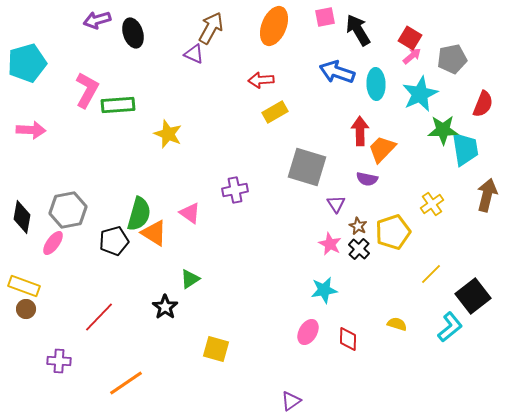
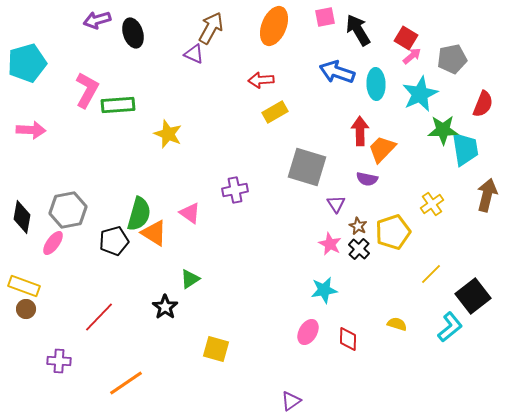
red square at (410, 38): moved 4 px left
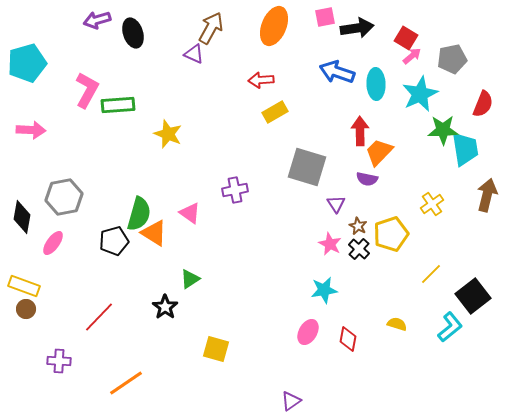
black arrow at (358, 30): moved 1 px left, 2 px up; rotated 112 degrees clockwise
orange trapezoid at (382, 149): moved 3 px left, 3 px down
gray hexagon at (68, 210): moved 4 px left, 13 px up
yellow pentagon at (393, 232): moved 2 px left, 2 px down
red diamond at (348, 339): rotated 10 degrees clockwise
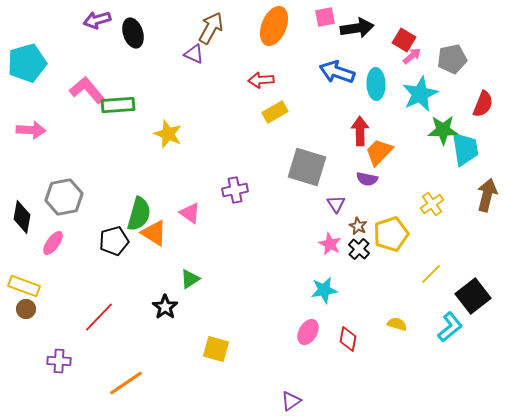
red square at (406, 38): moved 2 px left, 2 px down
pink L-shape at (87, 90): rotated 69 degrees counterclockwise
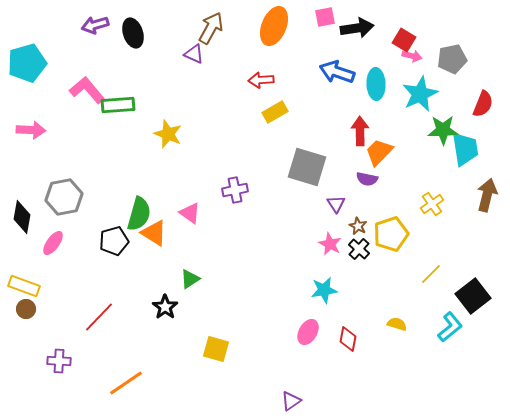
purple arrow at (97, 20): moved 2 px left, 5 px down
pink arrow at (412, 56): rotated 54 degrees clockwise
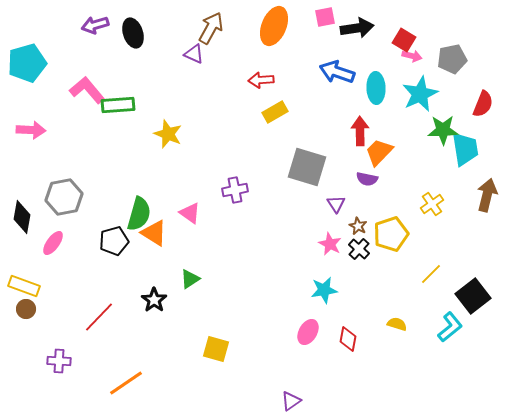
cyan ellipse at (376, 84): moved 4 px down
black star at (165, 307): moved 11 px left, 7 px up
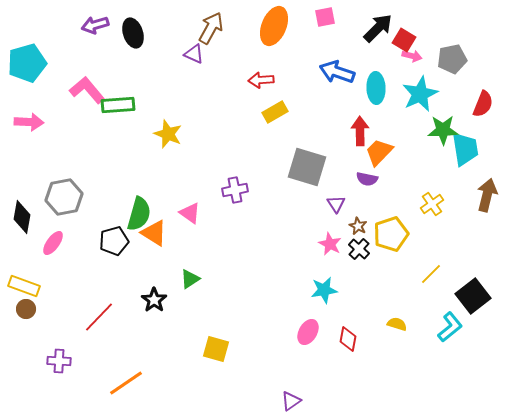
black arrow at (357, 28): moved 21 px right; rotated 36 degrees counterclockwise
pink arrow at (31, 130): moved 2 px left, 8 px up
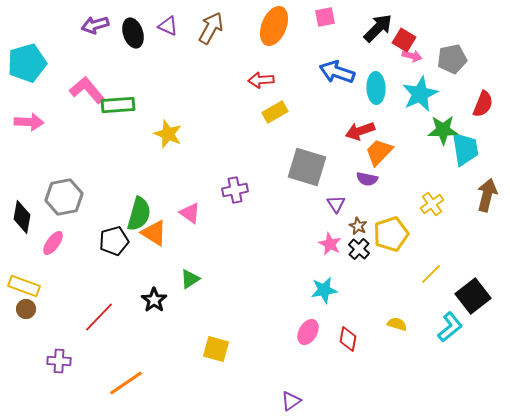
purple triangle at (194, 54): moved 26 px left, 28 px up
red arrow at (360, 131): rotated 108 degrees counterclockwise
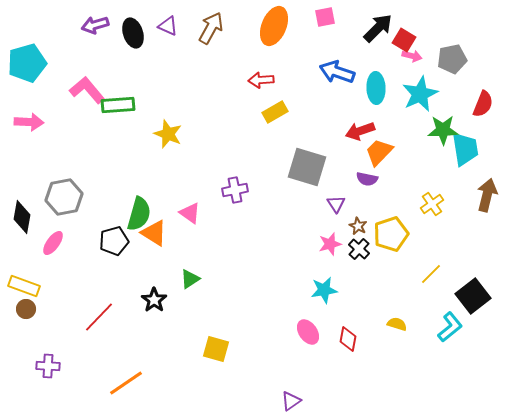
pink star at (330, 244): rotated 30 degrees clockwise
pink ellipse at (308, 332): rotated 65 degrees counterclockwise
purple cross at (59, 361): moved 11 px left, 5 px down
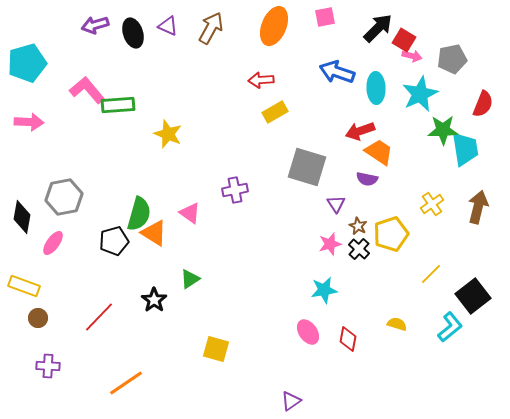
orange trapezoid at (379, 152): rotated 80 degrees clockwise
brown arrow at (487, 195): moved 9 px left, 12 px down
brown circle at (26, 309): moved 12 px right, 9 px down
